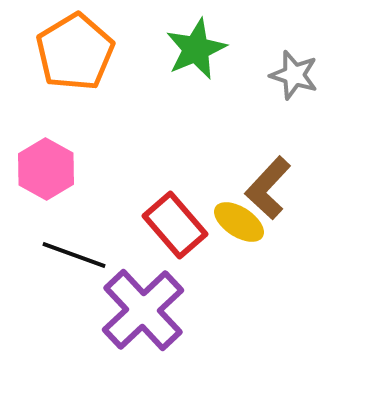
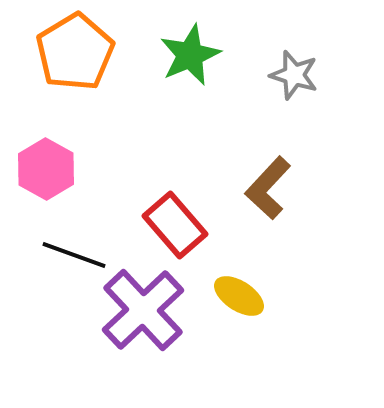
green star: moved 6 px left, 6 px down
yellow ellipse: moved 74 px down
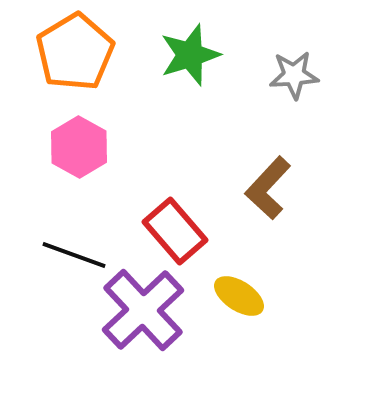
green star: rotated 6 degrees clockwise
gray star: rotated 21 degrees counterclockwise
pink hexagon: moved 33 px right, 22 px up
red rectangle: moved 6 px down
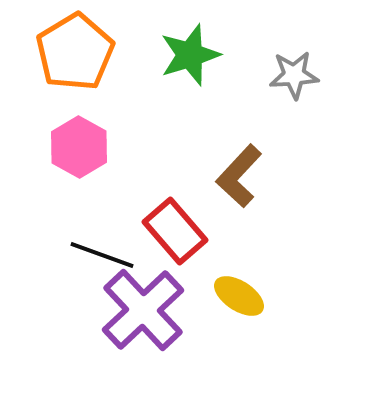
brown L-shape: moved 29 px left, 12 px up
black line: moved 28 px right
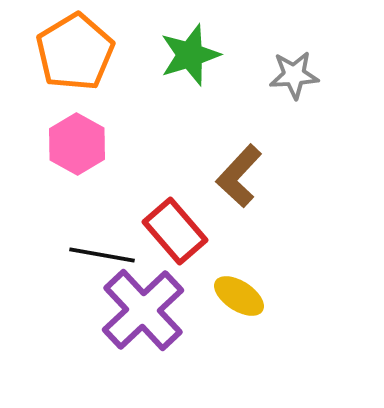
pink hexagon: moved 2 px left, 3 px up
black line: rotated 10 degrees counterclockwise
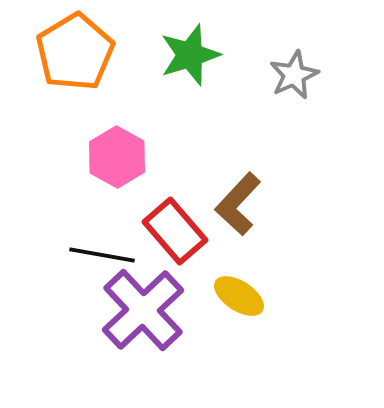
gray star: rotated 21 degrees counterclockwise
pink hexagon: moved 40 px right, 13 px down
brown L-shape: moved 1 px left, 28 px down
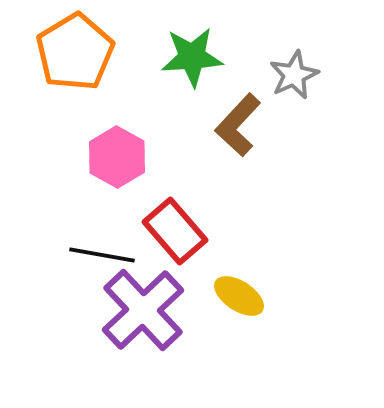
green star: moved 2 px right, 2 px down; rotated 14 degrees clockwise
brown L-shape: moved 79 px up
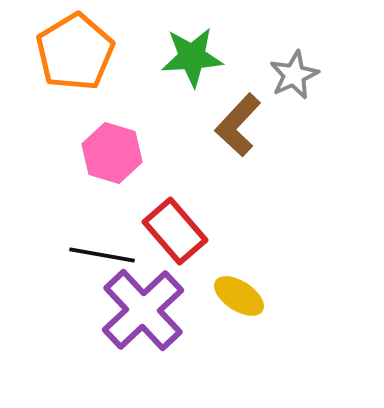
pink hexagon: moved 5 px left, 4 px up; rotated 12 degrees counterclockwise
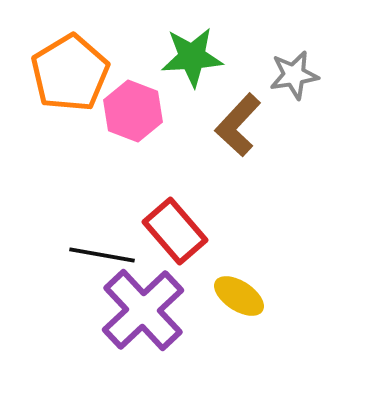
orange pentagon: moved 5 px left, 21 px down
gray star: rotated 15 degrees clockwise
pink hexagon: moved 21 px right, 42 px up; rotated 4 degrees clockwise
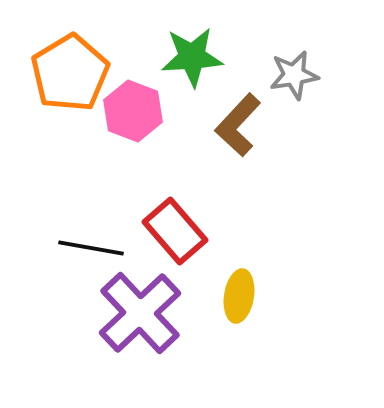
black line: moved 11 px left, 7 px up
yellow ellipse: rotated 66 degrees clockwise
purple cross: moved 3 px left, 3 px down
